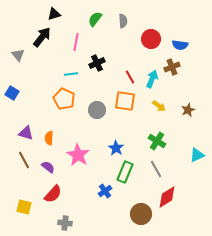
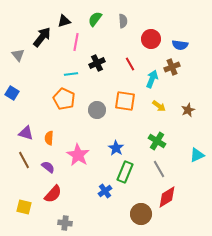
black triangle: moved 10 px right, 7 px down
red line: moved 13 px up
gray line: moved 3 px right
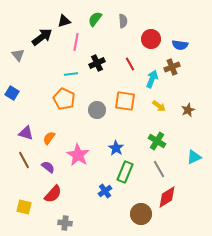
black arrow: rotated 15 degrees clockwise
orange semicircle: rotated 32 degrees clockwise
cyan triangle: moved 3 px left, 2 px down
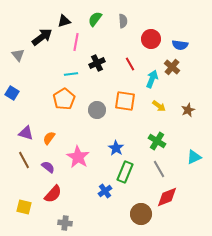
brown cross: rotated 28 degrees counterclockwise
orange pentagon: rotated 15 degrees clockwise
pink star: moved 2 px down
red diamond: rotated 10 degrees clockwise
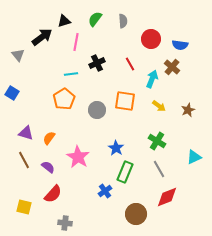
brown circle: moved 5 px left
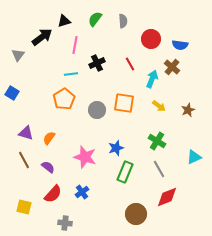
pink line: moved 1 px left, 3 px down
gray triangle: rotated 16 degrees clockwise
orange square: moved 1 px left, 2 px down
blue star: rotated 21 degrees clockwise
pink star: moved 7 px right; rotated 15 degrees counterclockwise
blue cross: moved 23 px left, 1 px down
